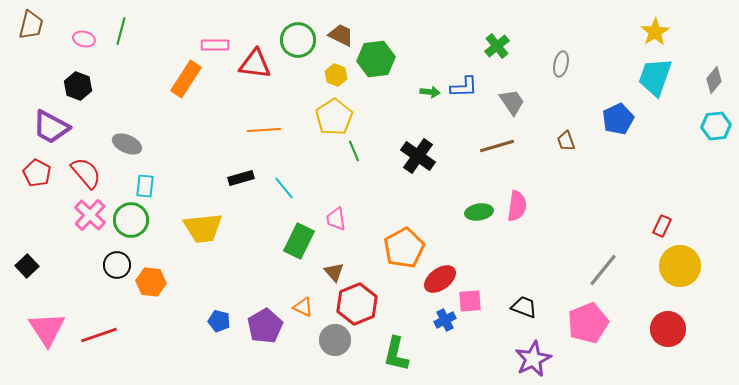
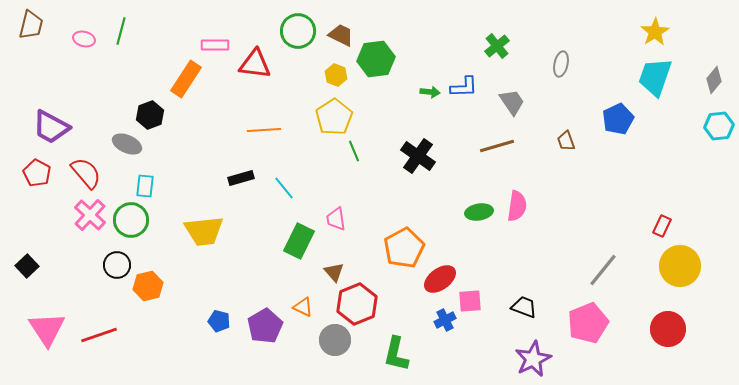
green circle at (298, 40): moved 9 px up
black hexagon at (78, 86): moved 72 px right, 29 px down; rotated 20 degrees clockwise
cyan hexagon at (716, 126): moved 3 px right
yellow trapezoid at (203, 228): moved 1 px right, 3 px down
orange hexagon at (151, 282): moved 3 px left, 4 px down; rotated 20 degrees counterclockwise
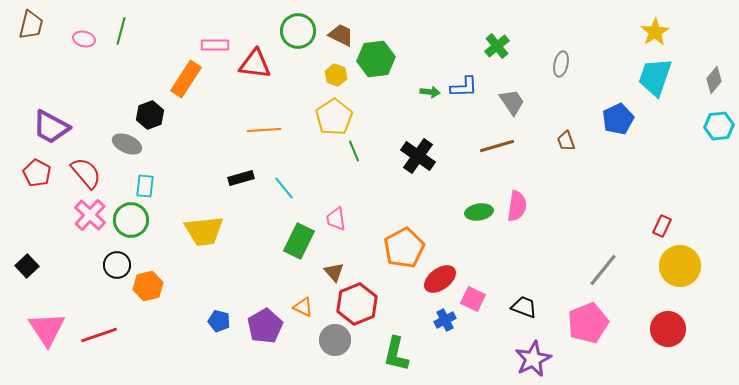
pink square at (470, 301): moved 3 px right, 2 px up; rotated 30 degrees clockwise
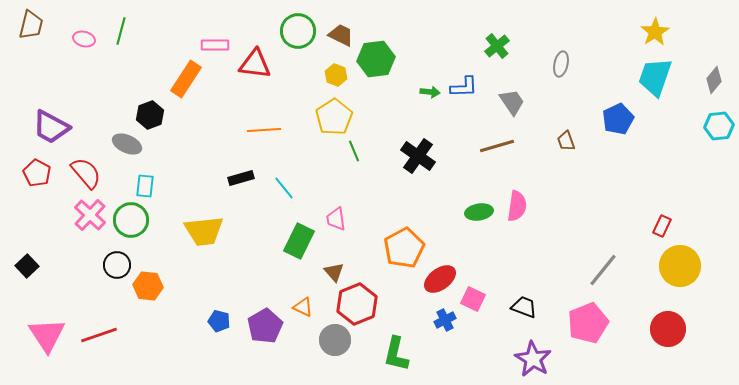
orange hexagon at (148, 286): rotated 20 degrees clockwise
pink triangle at (47, 329): moved 6 px down
purple star at (533, 359): rotated 15 degrees counterclockwise
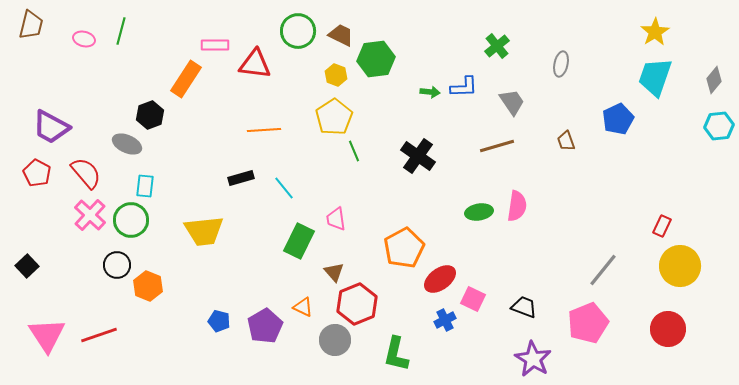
orange hexagon at (148, 286): rotated 16 degrees clockwise
